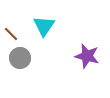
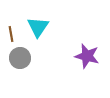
cyan triangle: moved 6 px left, 1 px down
brown line: rotated 35 degrees clockwise
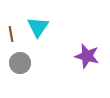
gray circle: moved 5 px down
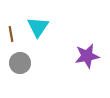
purple star: rotated 25 degrees counterclockwise
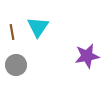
brown line: moved 1 px right, 2 px up
gray circle: moved 4 px left, 2 px down
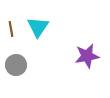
brown line: moved 1 px left, 3 px up
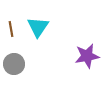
gray circle: moved 2 px left, 1 px up
